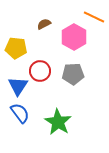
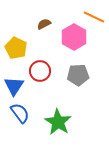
yellow pentagon: rotated 20 degrees clockwise
gray pentagon: moved 5 px right, 1 px down
blue triangle: moved 4 px left
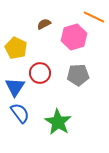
pink hexagon: rotated 15 degrees clockwise
red circle: moved 2 px down
blue triangle: moved 1 px right, 1 px down
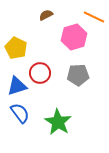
brown semicircle: moved 2 px right, 9 px up
blue triangle: moved 2 px right, 1 px up; rotated 40 degrees clockwise
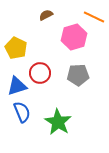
blue semicircle: moved 2 px right, 1 px up; rotated 15 degrees clockwise
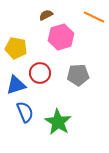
pink hexagon: moved 13 px left
yellow pentagon: rotated 15 degrees counterclockwise
blue triangle: moved 1 px left, 1 px up
blue semicircle: moved 3 px right
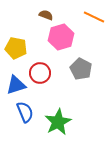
brown semicircle: rotated 48 degrees clockwise
gray pentagon: moved 3 px right, 6 px up; rotated 30 degrees clockwise
green star: rotated 12 degrees clockwise
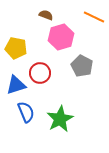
gray pentagon: moved 1 px right, 3 px up
blue semicircle: moved 1 px right
green star: moved 2 px right, 3 px up
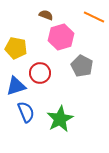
blue triangle: moved 1 px down
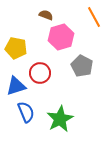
orange line: rotated 35 degrees clockwise
